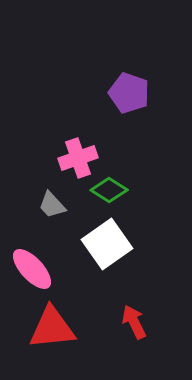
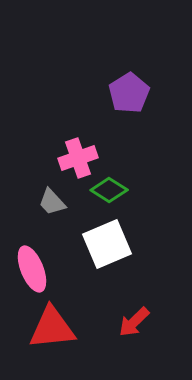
purple pentagon: rotated 21 degrees clockwise
gray trapezoid: moved 3 px up
white square: rotated 12 degrees clockwise
pink ellipse: rotated 21 degrees clockwise
red arrow: rotated 108 degrees counterclockwise
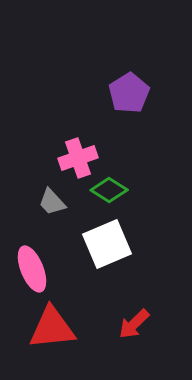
red arrow: moved 2 px down
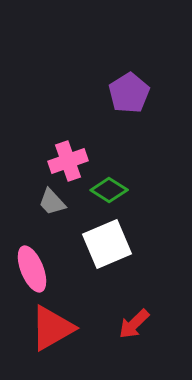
pink cross: moved 10 px left, 3 px down
red triangle: rotated 24 degrees counterclockwise
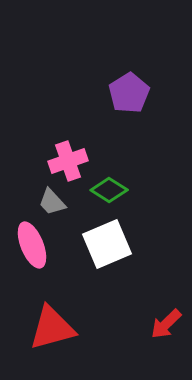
pink ellipse: moved 24 px up
red arrow: moved 32 px right
red triangle: rotated 15 degrees clockwise
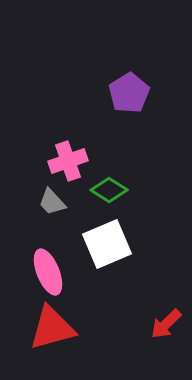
pink ellipse: moved 16 px right, 27 px down
